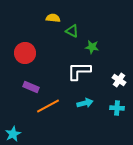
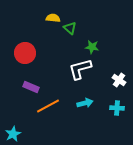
green triangle: moved 2 px left, 3 px up; rotated 16 degrees clockwise
white L-shape: moved 1 px right, 2 px up; rotated 15 degrees counterclockwise
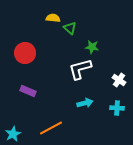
purple rectangle: moved 3 px left, 4 px down
orange line: moved 3 px right, 22 px down
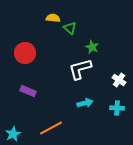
green star: rotated 16 degrees clockwise
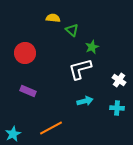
green triangle: moved 2 px right, 2 px down
green star: rotated 24 degrees clockwise
cyan arrow: moved 2 px up
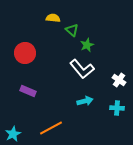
green star: moved 5 px left, 2 px up
white L-shape: moved 2 px right; rotated 115 degrees counterclockwise
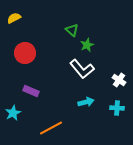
yellow semicircle: moved 39 px left; rotated 32 degrees counterclockwise
purple rectangle: moved 3 px right
cyan arrow: moved 1 px right, 1 px down
cyan star: moved 21 px up
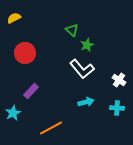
purple rectangle: rotated 70 degrees counterclockwise
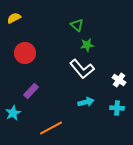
green triangle: moved 5 px right, 5 px up
green star: rotated 16 degrees clockwise
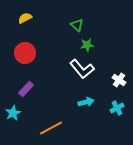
yellow semicircle: moved 11 px right
purple rectangle: moved 5 px left, 2 px up
cyan cross: rotated 32 degrees counterclockwise
